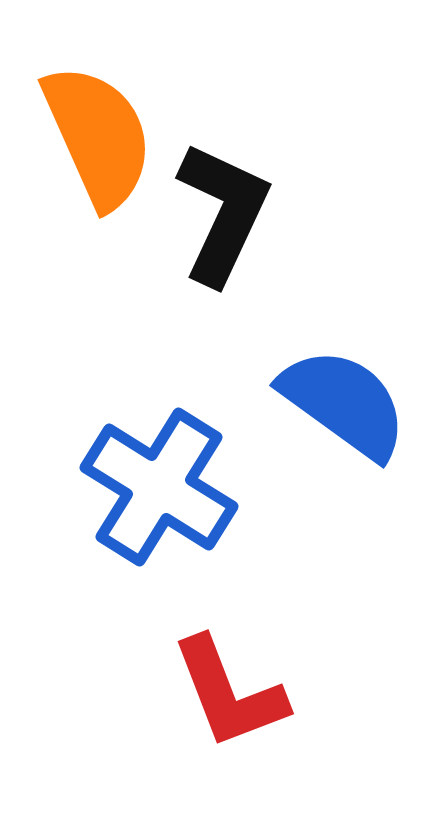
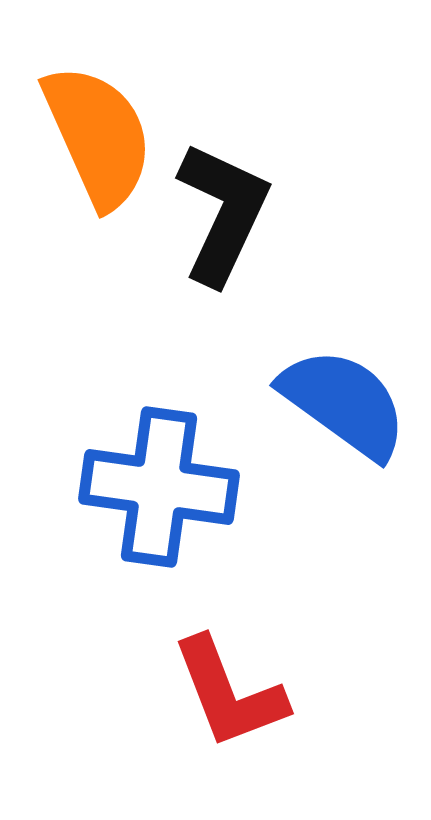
blue cross: rotated 24 degrees counterclockwise
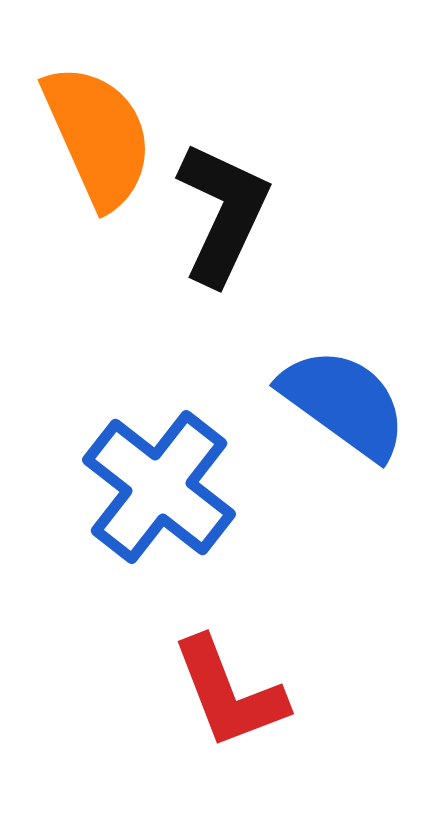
blue cross: rotated 30 degrees clockwise
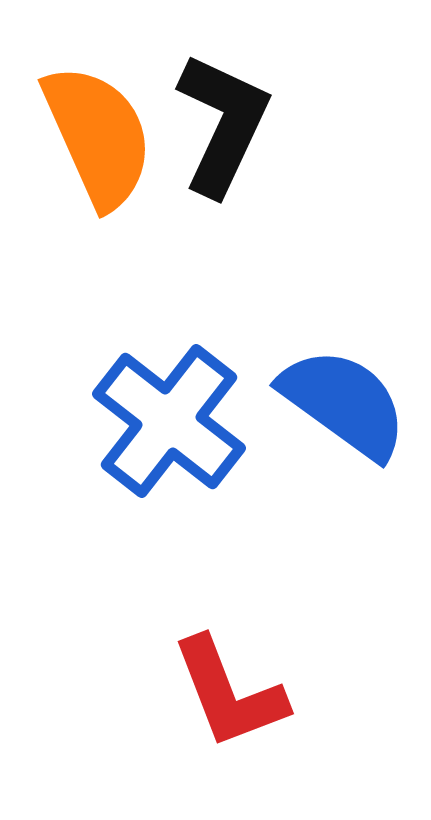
black L-shape: moved 89 px up
blue cross: moved 10 px right, 66 px up
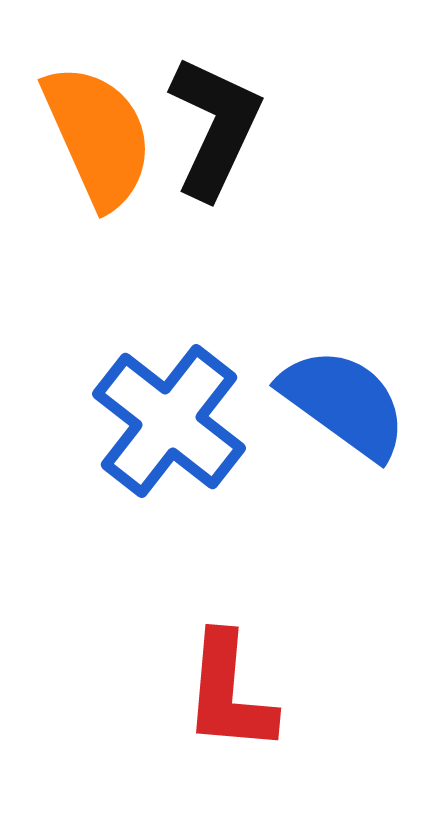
black L-shape: moved 8 px left, 3 px down
red L-shape: rotated 26 degrees clockwise
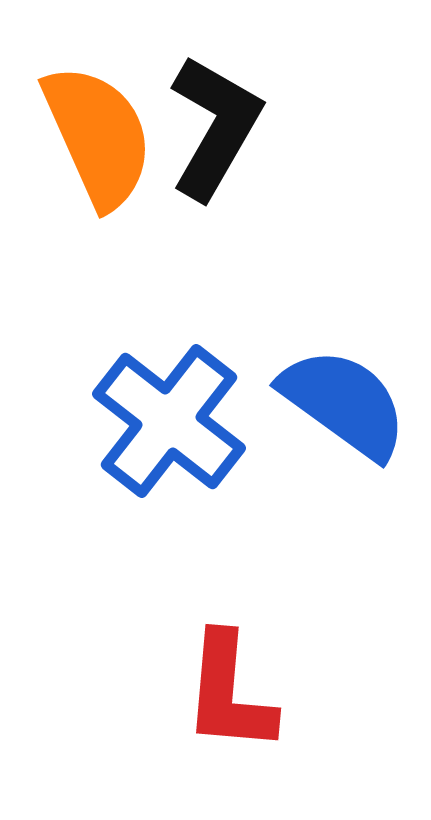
black L-shape: rotated 5 degrees clockwise
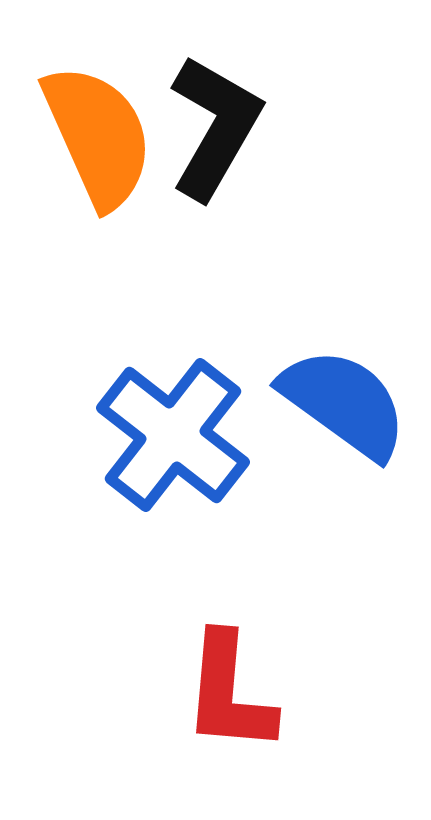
blue cross: moved 4 px right, 14 px down
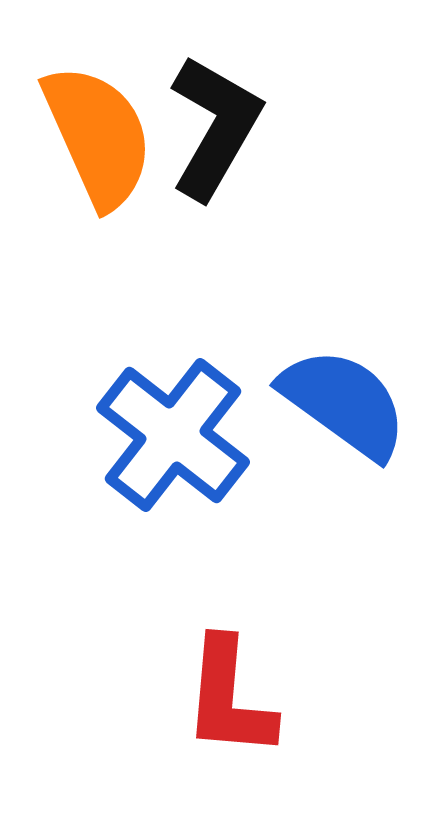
red L-shape: moved 5 px down
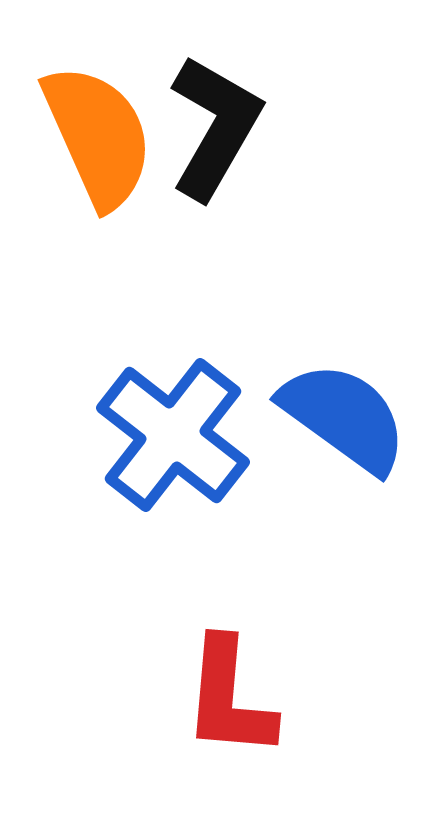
blue semicircle: moved 14 px down
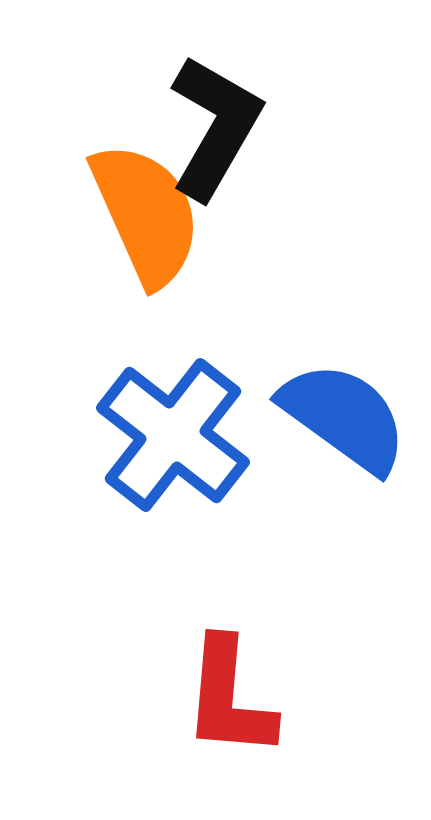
orange semicircle: moved 48 px right, 78 px down
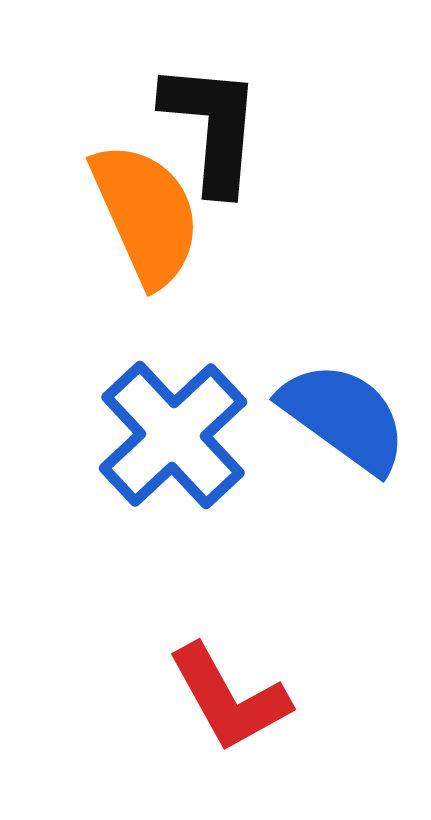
black L-shape: moved 3 px left; rotated 25 degrees counterclockwise
blue cross: rotated 9 degrees clockwise
red L-shape: rotated 34 degrees counterclockwise
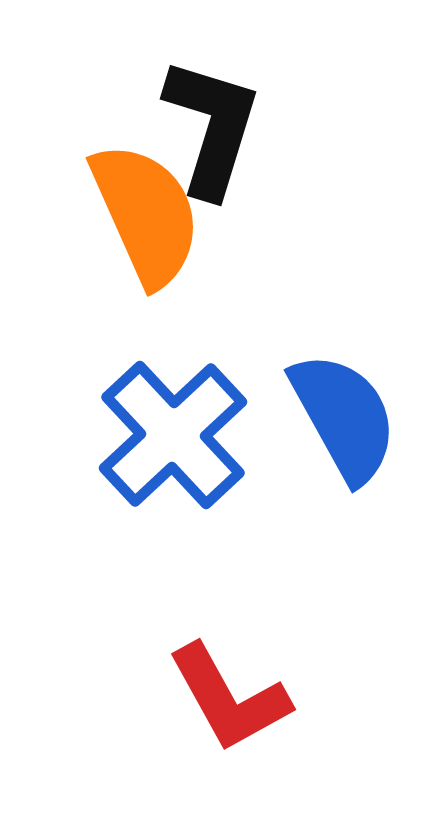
black L-shape: rotated 12 degrees clockwise
blue semicircle: rotated 25 degrees clockwise
